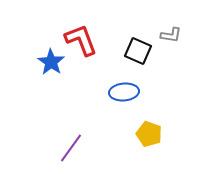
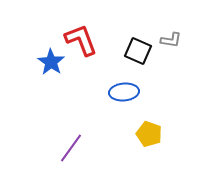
gray L-shape: moved 5 px down
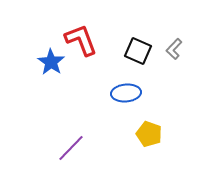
gray L-shape: moved 3 px right, 9 px down; rotated 125 degrees clockwise
blue ellipse: moved 2 px right, 1 px down
purple line: rotated 8 degrees clockwise
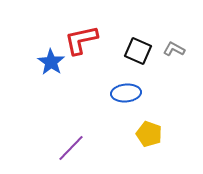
red L-shape: rotated 81 degrees counterclockwise
gray L-shape: rotated 75 degrees clockwise
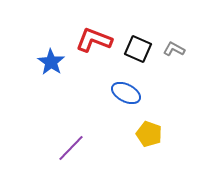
red L-shape: moved 13 px right; rotated 33 degrees clockwise
black square: moved 2 px up
blue ellipse: rotated 32 degrees clockwise
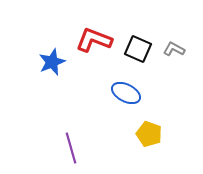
blue star: moved 1 px right; rotated 16 degrees clockwise
purple line: rotated 60 degrees counterclockwise
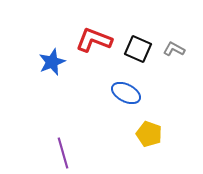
purple line: moved 8 px left, 5 px down
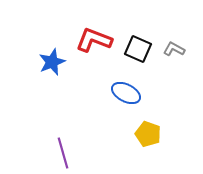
yellow pentagon: moved 1 px left
